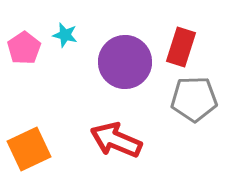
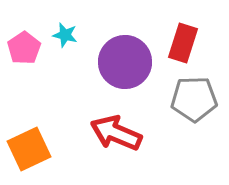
red rectangle: moved 2 px right, 4 px up
red arrow: moved 7 px up
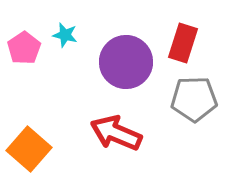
purple circle: moved 1 px right
orange square: rotated 24 degrees counterclockwise
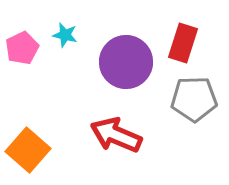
pink pentagon: moved 2 px left; rotated 8 degrees clockwise
red arrow: moved 2 px down
orange square: moved 1 px left, 1 px down
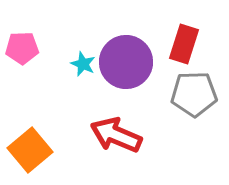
cyan star: moved 18 px right, 29 px down; rotated 10 degrees clockwise
red rectangle: moved 1 px right, 1 px down
pink pentagon: rotated 24 degrees clockwise
gray pentagon: moved 5 px up
orange square: moved 2 px right; rotated 9 degrees clockwise
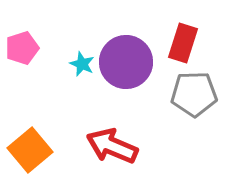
red rectangle: moved 1 px left, 1 px up
pink pentagon: rotated 16 degrees counterclockwise
cyan star: moved 1 px left
red arrow: moved 4 px left, 11 px down
